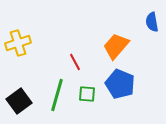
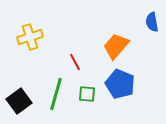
yellow cross: moved 12 px right, 6 px up
green line: moved 1 px left, 1 px up
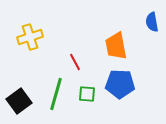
orange trapezoid: rotated 52 degrees counterclockwise
blue pentagon: rotated 20 degrees counterclockwise
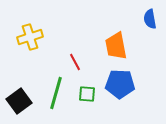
blue semicircle: moved 2 px left, 3 px up
green line: moved 1 px up
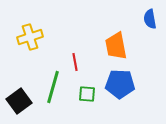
red line: rotated 18 degrees clockwise
green line: moved 3 px left, 6 px up
